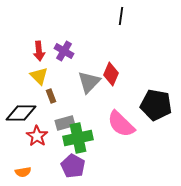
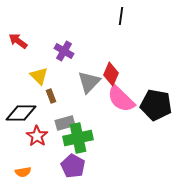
red arrow: moved 21 px left, 10 px up; rotated 132 degrees clockwise
pink semicircle: moved 25 px up
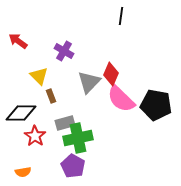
red star: moved 2 px left
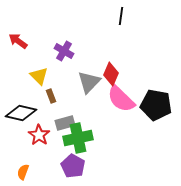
black diamond: rotated 12 degrees clockwise
red star: moved 4 px right, 1 px up
orange semicircle: rotated 119 degrees clockwise
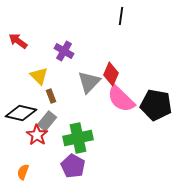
gray rectangle: moved 18 px left, 2 px up; rotated 36 degrees counterclockwise
red star: moved 2 px left
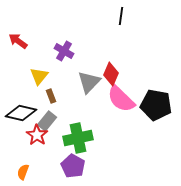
yellow triangle: rotated 24 degrees clockwise
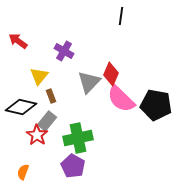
black diamond: moved 6 px up
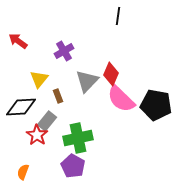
black line: moved 3 px left
purple cross: rotated 30 degrees clockwise
yellow triangle: moved 3 px down
gray triangle: moved 2 px left, 1 px up
brown rectangle: moved 7 px right
black diamond: rotated 16 degrees counterclockwise
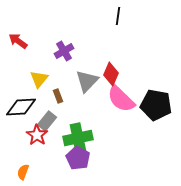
purple pentagon: moved 5 px right, 8 px up
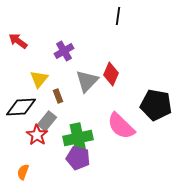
pink semicircle: moved 27 px down
purple pentagon: rotated 15 degrees counterclockwise
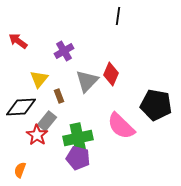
brown rectangle: moved 1 px right
orange semicircle: moved 3 px left, 2 px up
